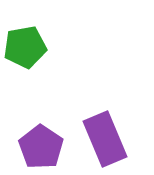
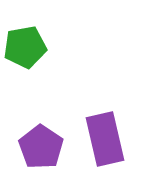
purple rectangle: rotated 10 degrees clockwise
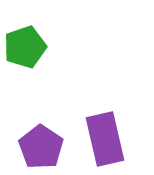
green pentagon: rotated 9 degrees counterclockwise
